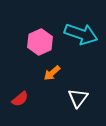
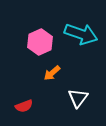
red semicircle: moved 4 px right, 7 px down; rotated 18 degrees clockwise
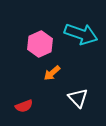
pink hexagon: moved 2 px down
white triangle: rotated 20 degrees counterclockwise
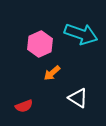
white triangle: rotated 15 degrees counterclockwise
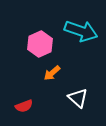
cyan arrow: moved 3 px up
white triangle: rotated 10 degrees clockwise
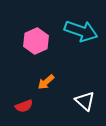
pink hexagon: moved 4 px left, 3 px up
orange arrow: moved 6 px left, 9 px down
white triangle: moved 7 px right, 3 px down
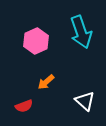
cyan arrow: moved 1 px down; rotated 52 degrees clockwise
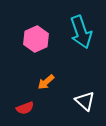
pink hexagon: moved 2 px up
red semicircle: moved 1 px right, 2 px down
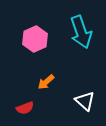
pink hexagon: moved 1 px left
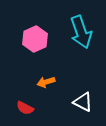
orange arrow: rotated 24 degrees clockwise
white triangle: moved 2 px left, 1 px down; rotated 15 degrees counterclockwise
red semicircle: rotated 48 degrees clockwise
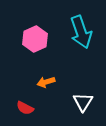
white triangle: rotated 35 degrees clockwise
